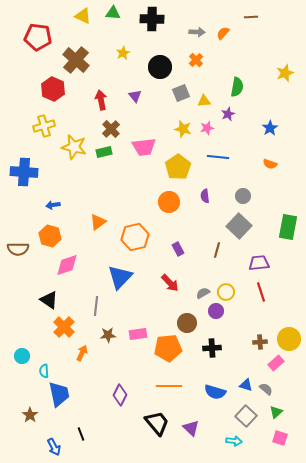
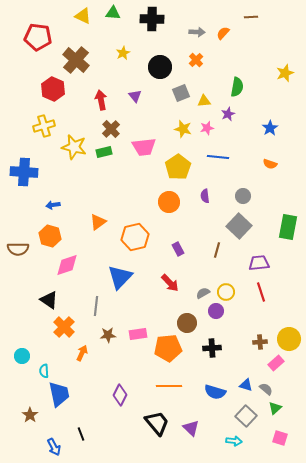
green triangle at (276, 412): moved 1 px left, 4 px up
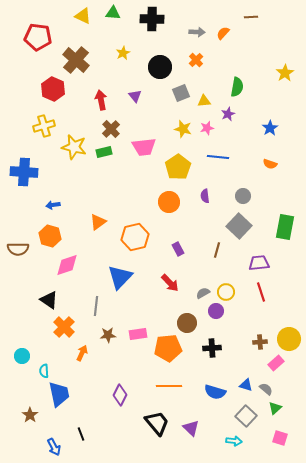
yellow star at (285, 73): rotated 12 degrees counterclockwise
green rectangle at (288, 227): moved 3 px left
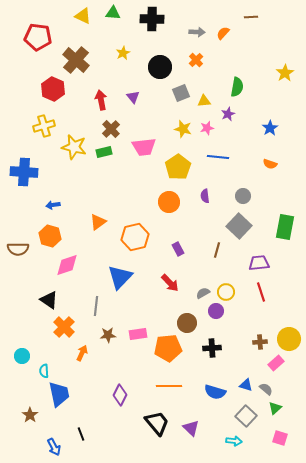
purple triangle at (135, 96): moved 2 px left, 1 px down
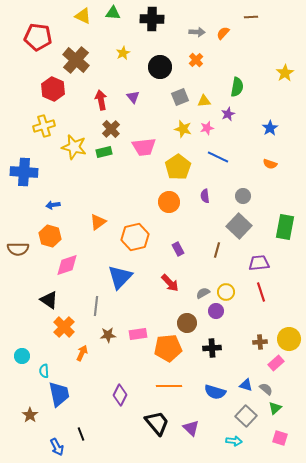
gray square at (181, 93): moved 1 px left, 4 px down
blue line at (218, 157): rotated 20 degrees clockwise
blue arrow at (54, 447): moved 3 px right
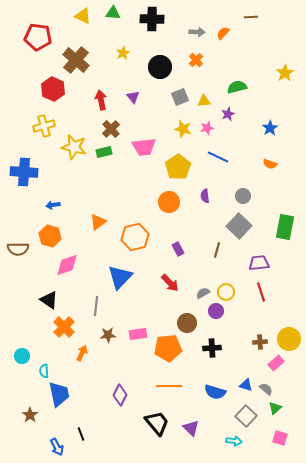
green semicircle at (237, 87): rotated 114 degrees counterclockwise
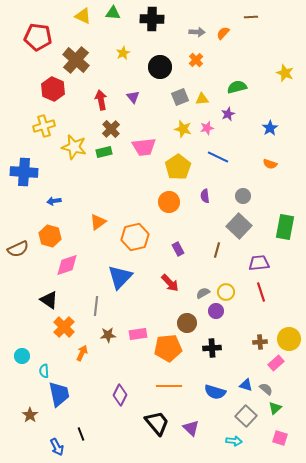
yellow star at (285, 73): rotated 18 degrees counterclockwise
yellow triangle at (204, 101): moved 2 px left, 2 px up
blue arrow at (53, 205): moved 1 px right, 4 px up
brown semicircle at (18, 249): rotated 25 degrees counterclockwise
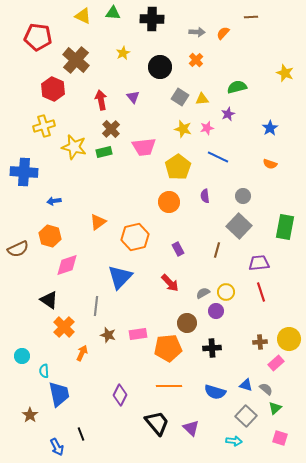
gray square at (180, 97): rotated 36 degrees counterclockwise
brown star at (108, 335): rotated 21 degrees clockwise
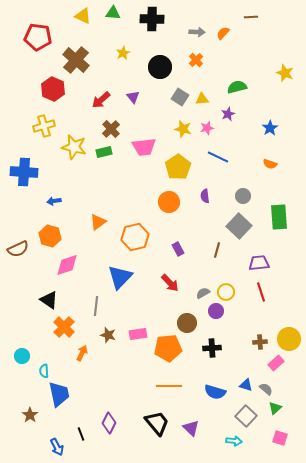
red arrow at (101, 100): rotated 120 degrees counterclockwise
green rectangle at (285, 227): moved 6 px left, 10 px up; rotated 15 degrees counterclockwise
purple diamond at (120, 395): moved 11 px left, 28 px down
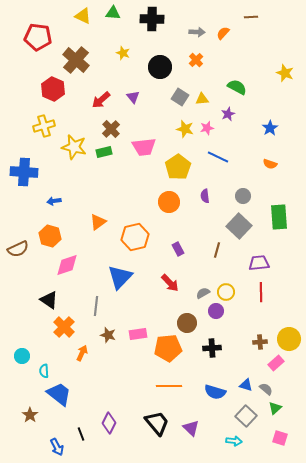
yellow star at (123, 53): rotated 24 degrees counterclockwise
green semicircle at (237, 87): rotated 42 degrees clockwise
yellow star at (183, 129): moved 2 px right
red line at (261, 292): rotated 18 degrees clockwise
blue trapezoid at (59, 394): rotated 40 degrees counterclockwise
